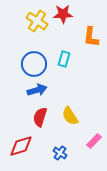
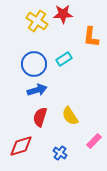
cyan rectangle: rotated 42 degrees clockwise
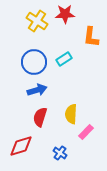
red star: moved 2 px right
blue circle: moved 2 px up
yellow semicircle: moved 1 px right, 2 px up; rotated 36 degrees clockwise
pink rectangle: moved 8 px left, 9 px up
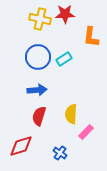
yellow cross: moved 3 px right, 2 px up; rotated 20 degrees counterclockwise
blue circle: moved 4 px right, 5 px up
blue arrow: rotated 12 degrees clockwise
red semicircle: moved 1 px left, 1 px up
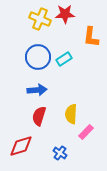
yellow cross: rotated 10 degrees clockwise
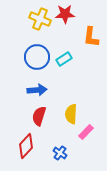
blue circle: moved 1 px left
red diamond: moved 5 px right; rotated 30 degrees counterclockwise
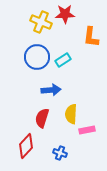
yellow cross: moved 1 px right, 3 px down
cyan rectangle: moved 1 px left, 1 px down
blue arrow: moved 14 px right
red semicircle: moved 3 px right, 2 px down
pink rectangle: moved 1 px right, 2 px up; rotated 35 degrees clockwise
blue cross: rotated 16 degrees counterclockwise
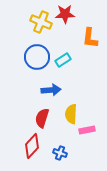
orange L-shape: moved 1 px left, 1 px down
red diamond: moved 6 px right
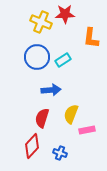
orange L-shape: moved 1 px right
yellow semicircle: rotated 18 degrees clockwise
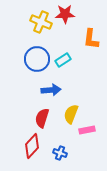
orange L-shape: moved 1 px down
blue circle: moved 2 px down
